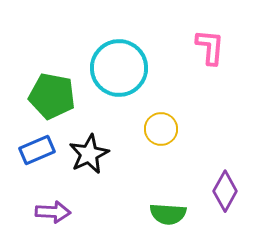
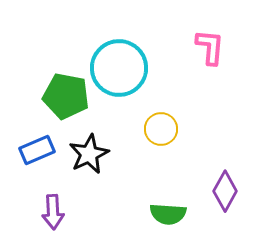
green pentagon: moved 14 px right
purple arrow: rotated 84 degrees clockwise
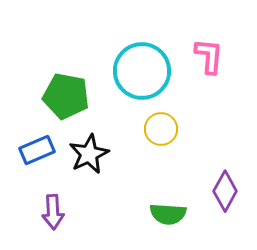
pink L-shape: moved 1 px left, 9 px down
cyan circle: moved 23 px right, 3 px down
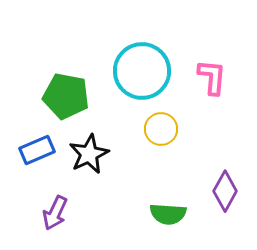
pink L-shape: moved 3 px right, 21 px down
purple arrow: moved 2 px right, 1 px down; rotated 28 degrees clockwise
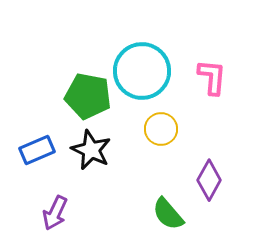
green pentagon: moved 22 px right
black star: moved 2 px right, 4 px up; rotated 21 degrees counterclockwise
purple diamond: moved 16 px left, 11 px up
green semicircle: rotated 45 degrees clockwise
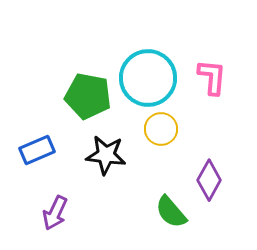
cyan circle: moved 6 px right, 7 px down
black star: moved 15 px right, 5 px down; rotated 18 degrees counterclockwise
green semicircle: moved 3 px right, 2 px up
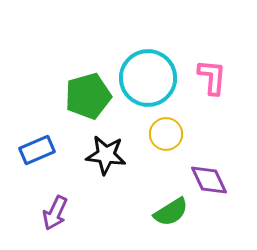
green pentagon: rotated 27 degrees counterclockwise
yellow circle: moved 5 px right, 5 px down
purple diamond: rotated 54 degrees counterclockwise
green semicircle: rotated 81 degrees counterclockwise
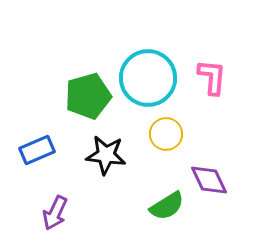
green semicircle: moved 4 px left, 6 px up
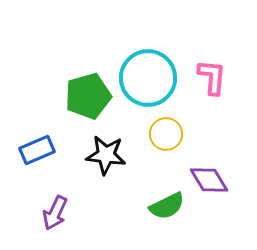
purple diamond: rotated 6 degrees counterclockwise
green semicircle: rotated 6 degrees clockwise
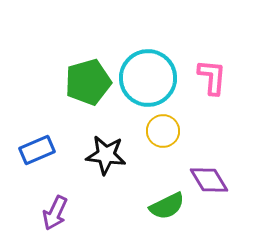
green pentagon: moved 14 px up
yellow circle: moved 3 px left, 3 px up
